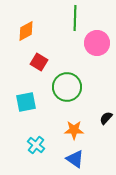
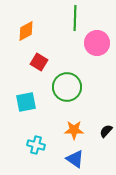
black semicircle: moved 13 px down
cyan cross: rotated 24 degrees counterclockwise
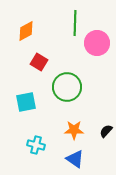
green line: moved 5 px down
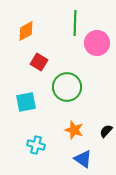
orange star: rotated 18 degrees clockwise
blue triangle: moved 8 px right
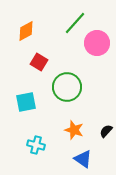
green line: rotated 40 degrees clockwise
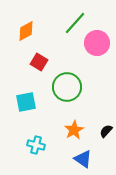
orange star: rotated 24 degrees clockwise
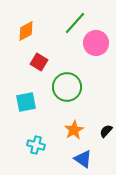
pink circle: moved 1 px left
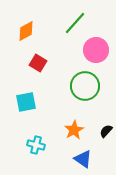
pink circle: moved 7 px down
red square: moved 1 px left, 1 px down
green circle: moved 18 px right, 1 px up
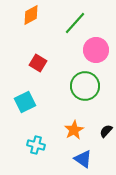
orange diamond: moved 5 px right, 16 px up
cyan square: moved 1 px left; rotated 15 degrees counterclockwise
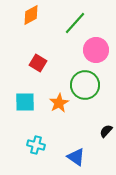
green circle: moved 1 px up
cyan square: rotated 25 degrees clockwise
orange star: moved 15 px left, 27 px up
blue triangle: moved 7 px left, 2 px up
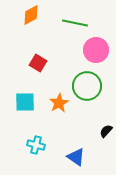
green line: rotated 60 degrees clockwise
green circle: moved 2 px right, 1 px down
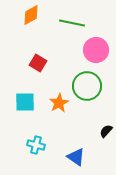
green line: moved 3 px left
